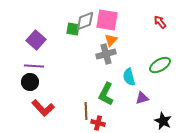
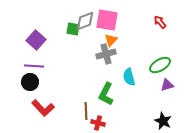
purple triangle: moved 25 px right, 13 px up
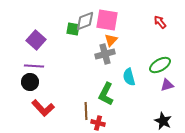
gray cross: moved 1 px left
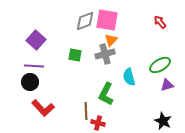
green square: moved 2 px right, 26 px down
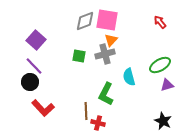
green square: moved 4 px right, 1 px down
purple line: rotated 42 degrees clockwise
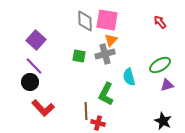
gray diamond: rotated 70 degrees counterclockwise
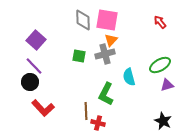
gray diamond: moved 2 px left, 1 px up
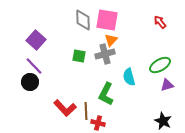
red L-shape: moved 22 px right
